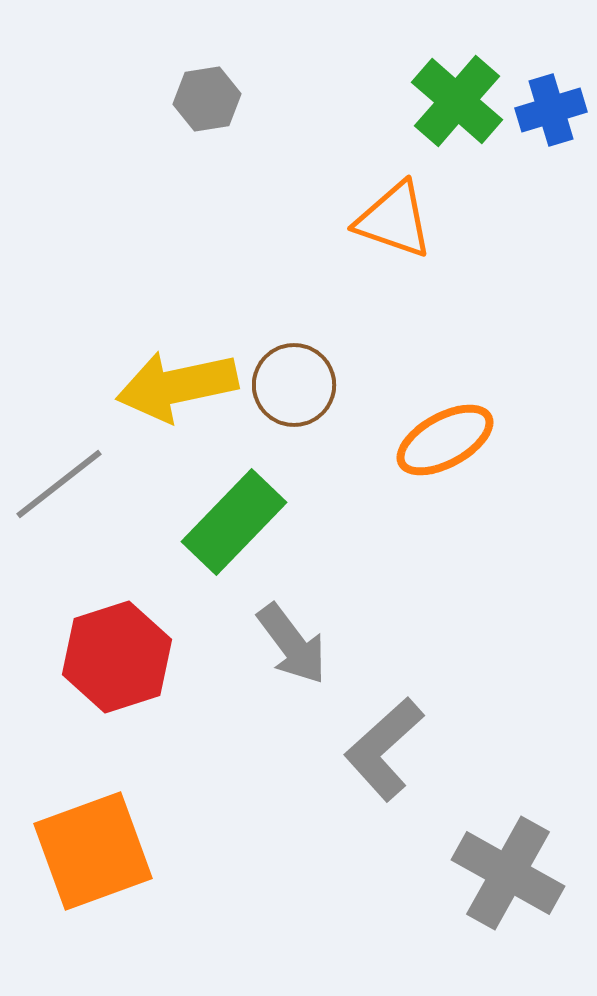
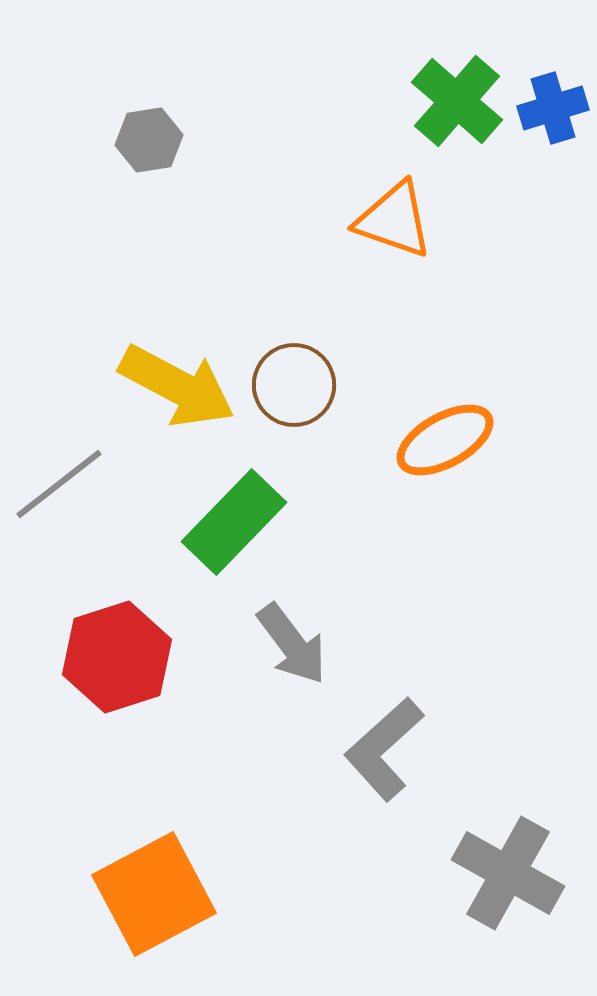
gray hexagon: moved 58 px left, 41 px down
blue cross: moved 2 px right, 2 px up
yellow arrow: rotated 140 degrees counterclockwise
orange square: moved 61 px right, 43 px down; rotated 8 degrees counterclockwise
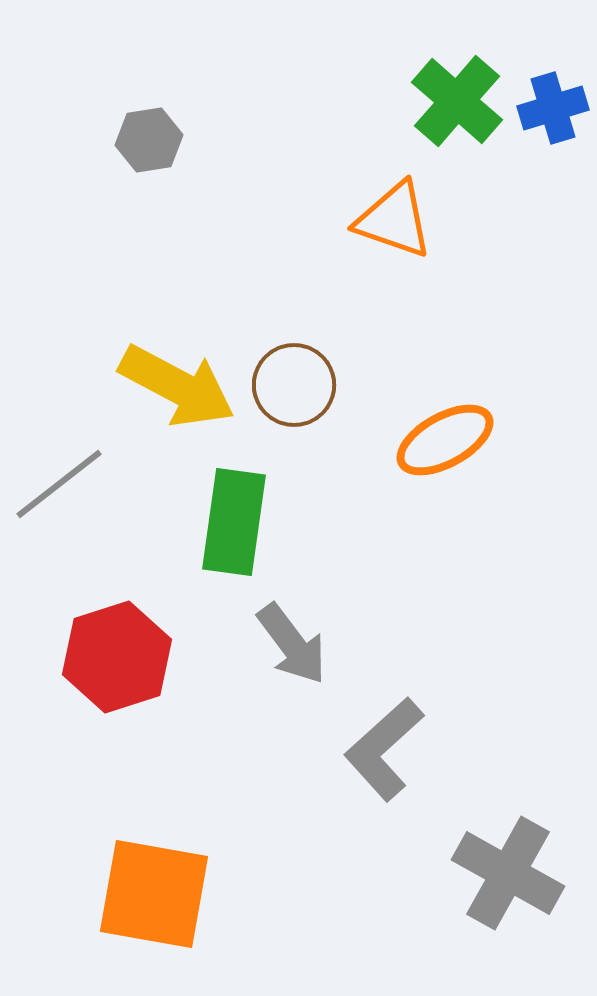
green rectangle: rotated 36 degrees counterclockwise
orange square: rotated 38 degrees clockwise
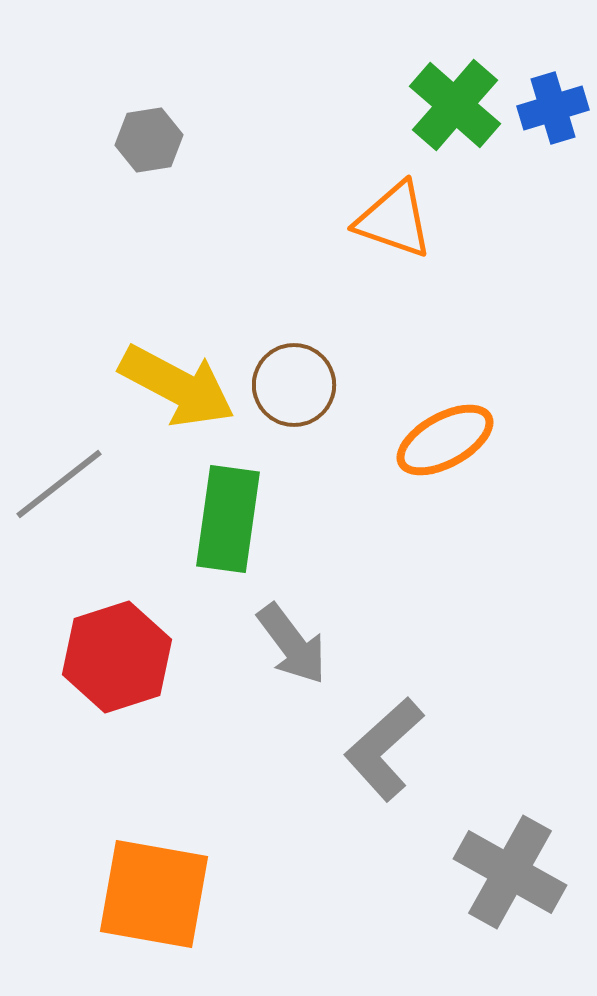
green cross: moved 2 px left, 4 px down
green rectangle: moved 6 px left, 3 px up
gray cross: moved 2 px right, 1 px up
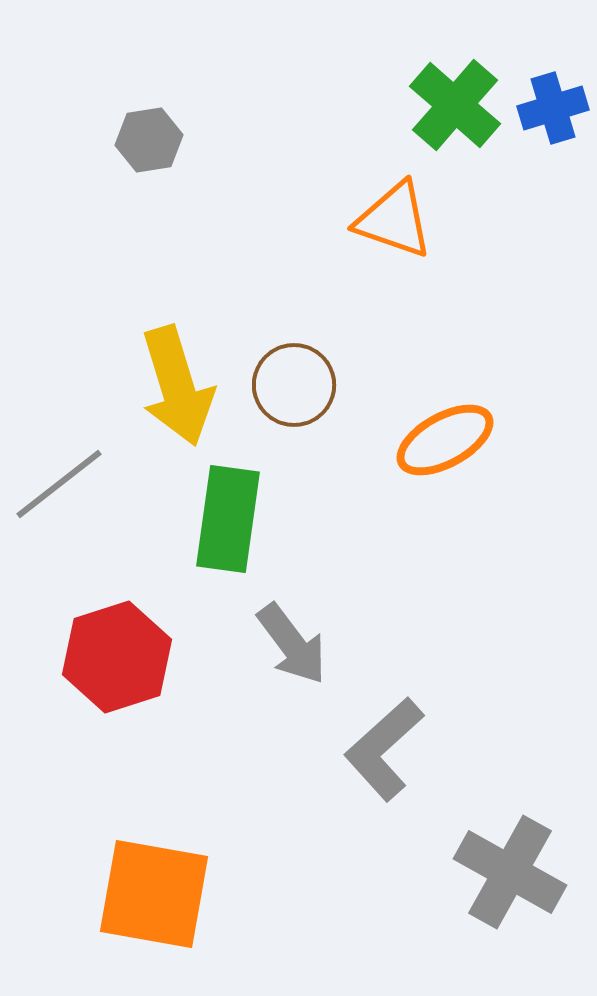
yellow arrow: rotated 45 degrees clockwise
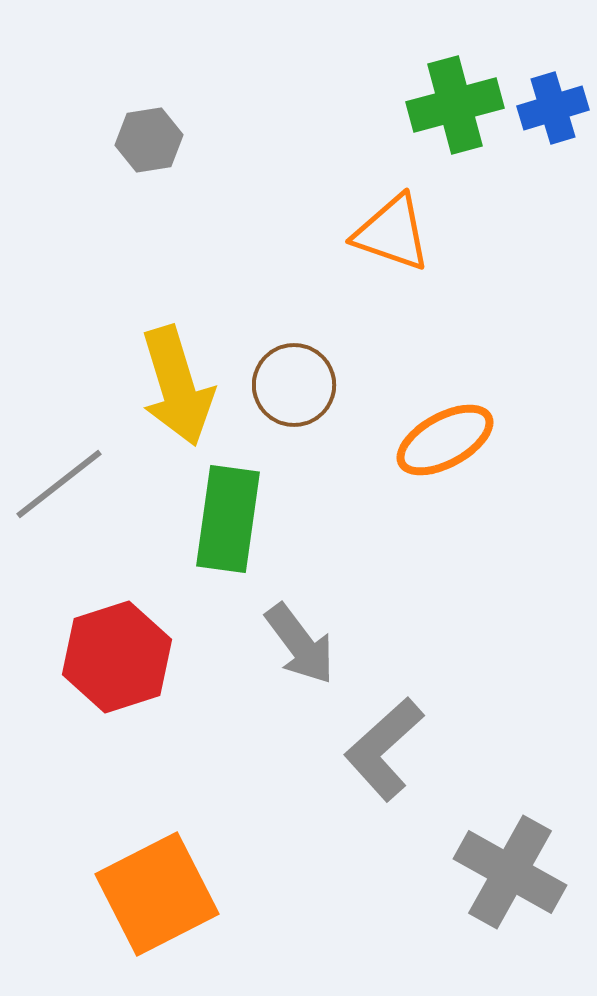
green cross: rotated 34 degrees clockwise
orange triangle: moved 2 px left, 13 px down
gray arrow: moved 8 px right
orange square: moved 3 px right; rotated 37 degrees counterclockwise
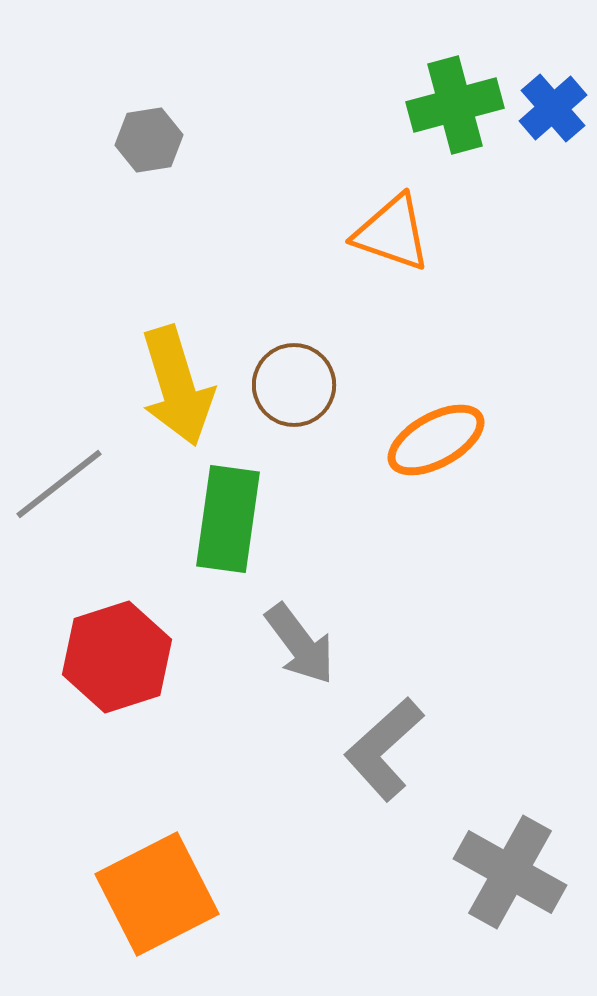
blue cross: rotated 24 degrees counterclockwise
orange ellipse: moved 9 px left
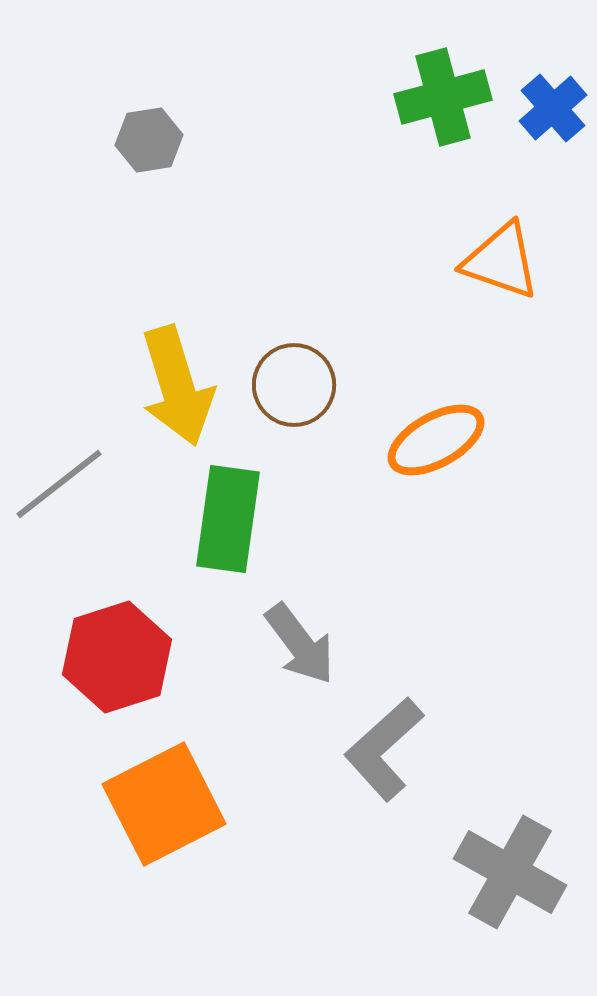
green cross: moved 12 px left, 8 px up
orange triangle: moved 109 px right, 28 px down
orange square: moved 7 px right, 90 px up
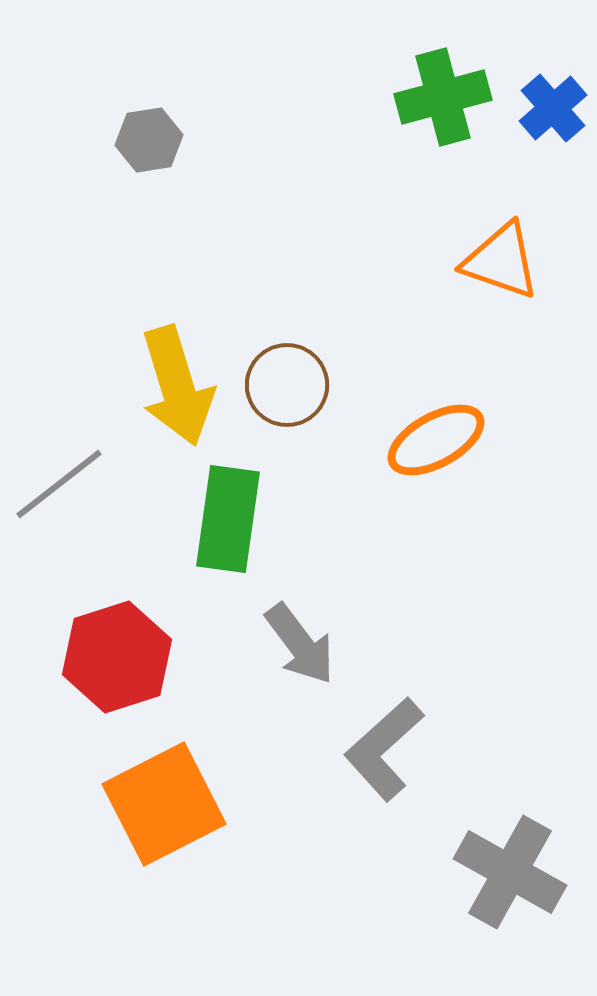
brown circle: moved 7 px left
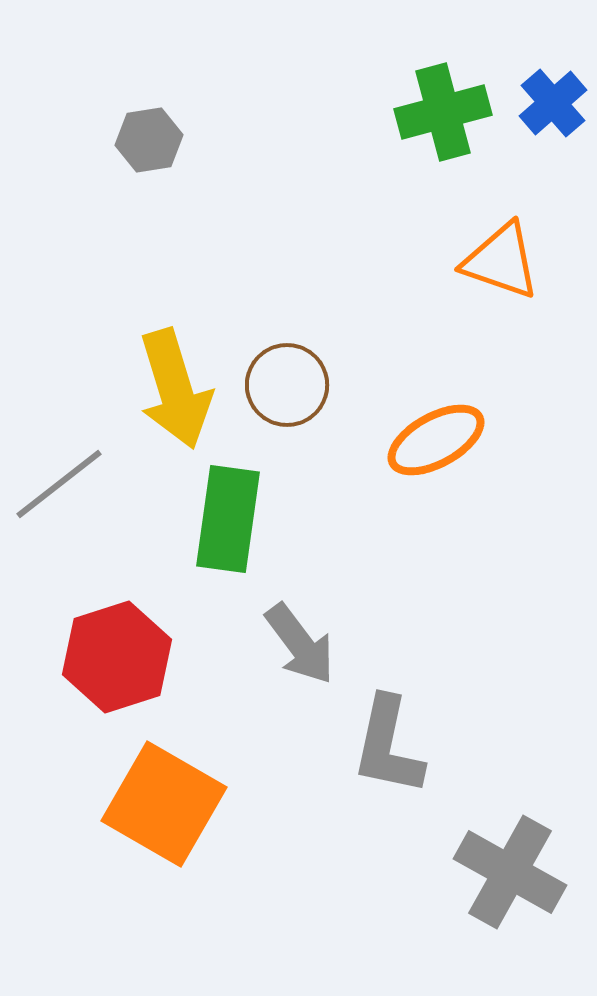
green cross: moved 15 px down
blue cross: moved 5 px up
yellow arrow: moved 2 px left, 3 px down
gray L-shape: moved 4 px right, 3 px up; rotated 36 degrees counterclockwise
orange square: rotated 33 degrees counterclockwise
